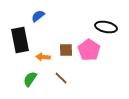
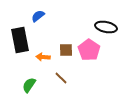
green semicircle: moved 1 px left, 6 px down
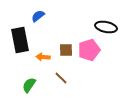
pink pentagon: rotated 20 degrees clockwise
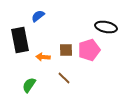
brown line: moved 3 px right
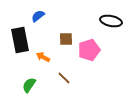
black ellipse: moved 5 px right, 6 px up
brown square: moved 11 px up
orange arrow: rotated 24 degrees clockwise
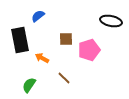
orange arrow: moved 1 px left, 1 px down
